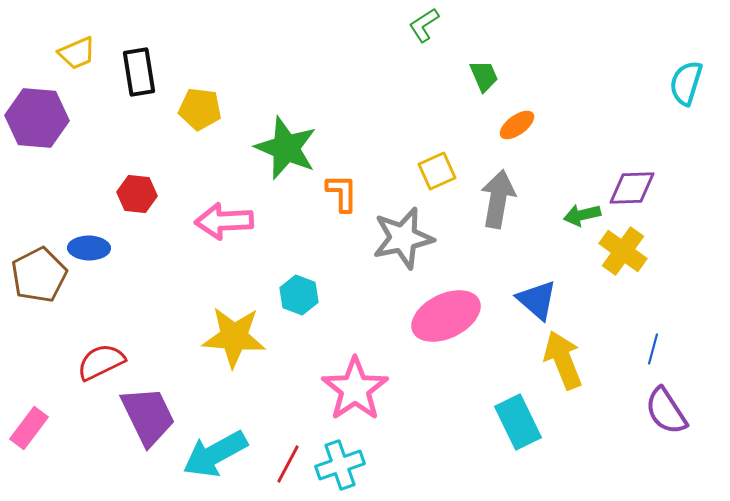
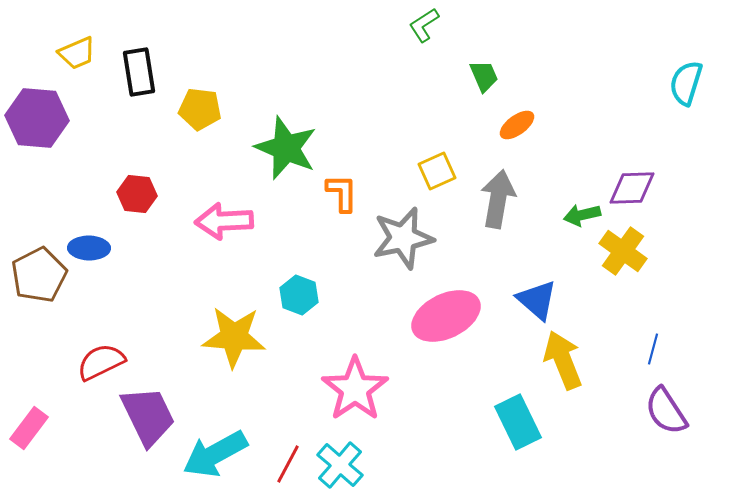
cyan cross: rotated 30 degrees counterclockwise
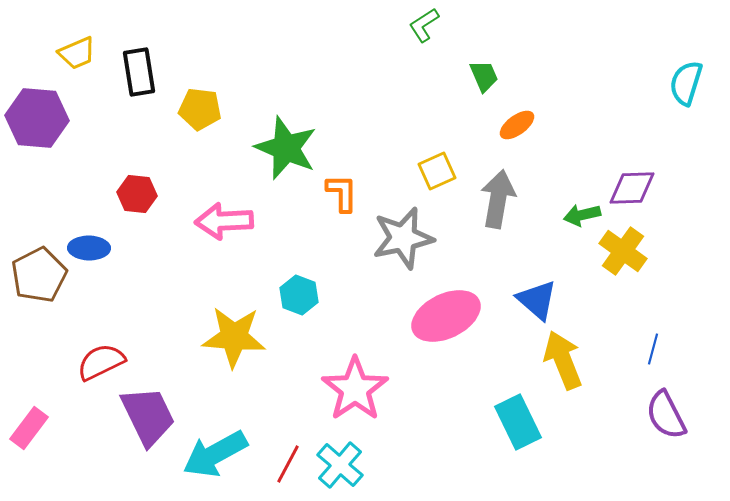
purple semicircle: moved 4 px down; rotated 6 degrees clockwise
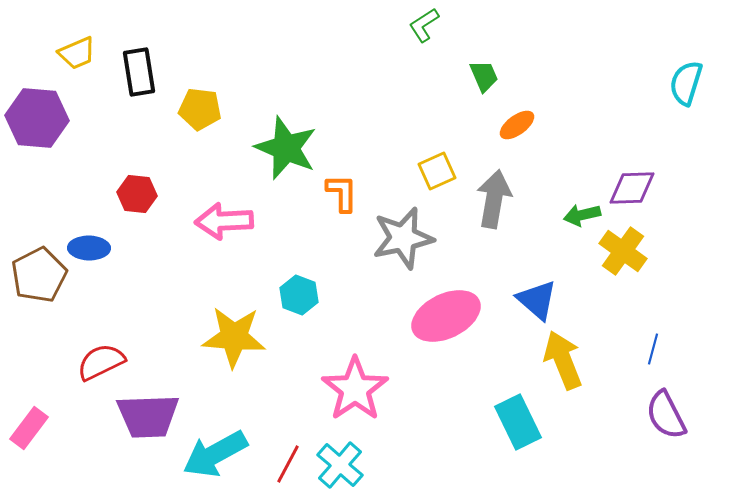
gray arrow: moved 4 px left
purple trapezoid: rotated 114 degrees clockwise
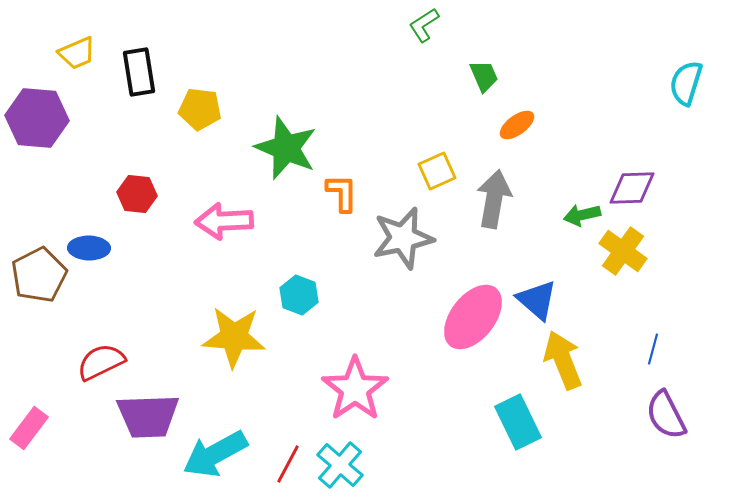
pink ellipse: moved 27 px right, 1 px down; rotated 26 degrees counterclockwise
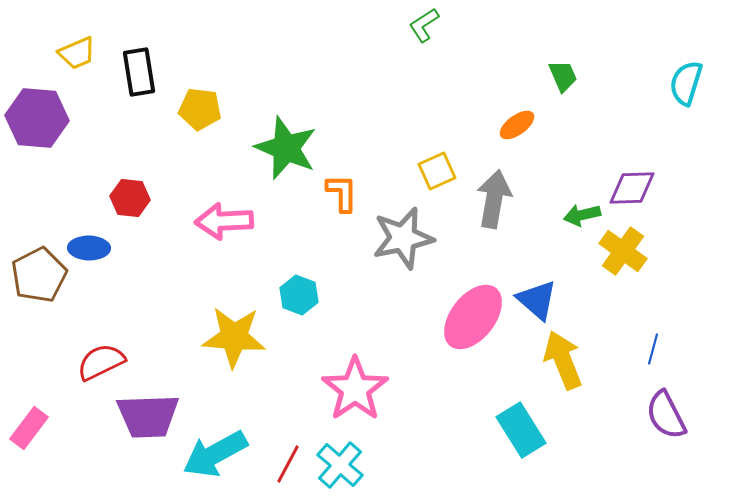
green trapezoid: moved 79 px right
red hexagon: moved 7 px left, 4 px down
cyan rectangle: moved 3 px right, 8 px down; rotated 6 degrees counterclockwise
